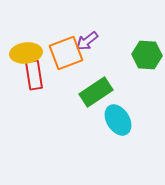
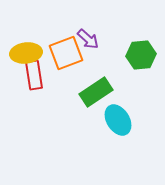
purple arrow: moved 1 px right, 2 px up; rotated 100 degrees counterclockwise
green hexagon: moved 6 px left; rotated 8 degrees counterclockwise
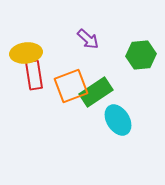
orange square: moved 5 px right, 33 px down
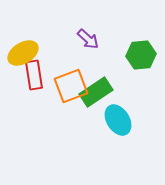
yellow ellipse: moved 3 px left; rotated 24 degrees counterclockwise
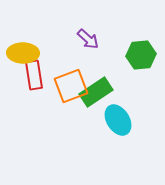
yellow ellipse: rotated 32 degrees clockwise
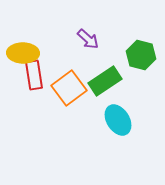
green hexagon: rotated 20 degrees clockwise
orange square: moved 2 px left, 2 px down; rotated 16 degrees counterclockwise
green rectangle: moved 9 px right, 11 px up
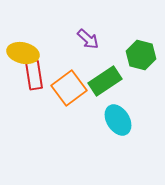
yellow ellipse: rotated 12 degrees clockwise
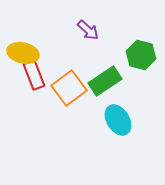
purple arrow: moved 9 px up
red rectangle: rotated 12 degrees counterclockwise
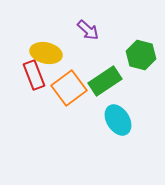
yellow ellipse: moved 23 px right
